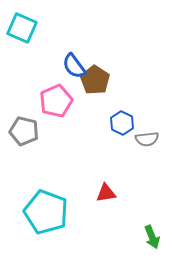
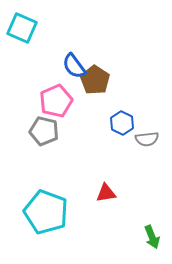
gray pentagon: moved 20 px right
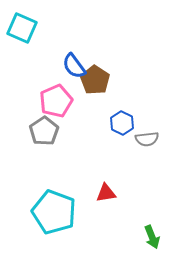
gray pentagon: rotated 24 degrees clockwise
cyan pentagon: moved 8 px right
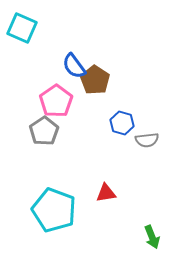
pink pentagon: rotated 12 degrees counterclockwise
blue hexagon: rotated 10 degrees counterclockwise
gray semicircle: moved 1 px down
cyan pentagon: moved 2 px up
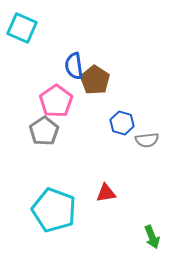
blue semicircle: rotated 28 degrees clockwise
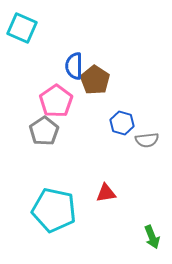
blue semicircle: rotated 8 degrees clockwise
cyan pentagon: rotated 9 degrees counterclockwise
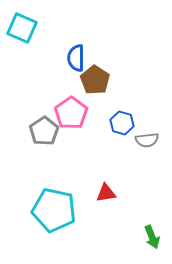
blue semicircle: moved 2 px right, 8 px up
pink pentagon: moved 15 px right, 12 px down
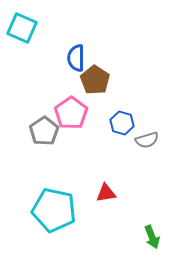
gray semicircle: rotated 10 degrees counterclockwise
